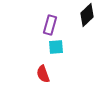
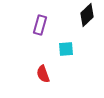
purple rectangle: moved 10 px left
cyan square: moved 10 px right, 2 px down
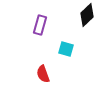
cyan square: rotated 21 degrees clockwise
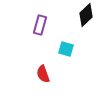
black diamond: moved 1 px left
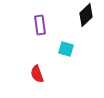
purple rectangle: rotated 24 degrees counterclockwise
red semicircle: moved 6 px left
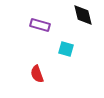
black diamond: moved 3 px left; rotated 60 degrees counterclockwise
purple rectangle: rotated 66 degrees counterclockwise
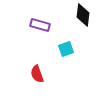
black diamond: rotated 20 degrees clockwise
cyan square: rotated 35 degrees counterclockwise
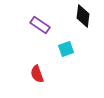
black diamond: moved 1 px down
purple rectangle: rotated 18 degrees clockwise
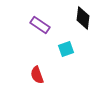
black diamond: moved 2 px down
red semicircle: moved 1 px down
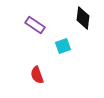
purple rectangle: moved 5 px left
cyan square: moved 3 px left, 3 px up
